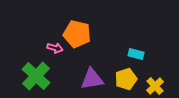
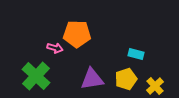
orange pentagon: rotated 12 degrees counterclockwise
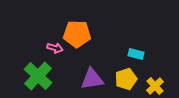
green cross: moved 2 px right
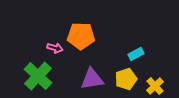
orange pentagon: moved 4 px right, 2 px down
cyan rectangle: rotated 42 degrees counterclockwise
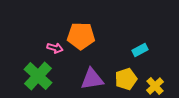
cyan rectangle: moved 4 px right, 4 px up
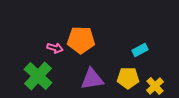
orange pentagon: moved 4 px down
yellow pentagon: moved 2 px right, 1 px up; rotated 20 degrees clockwise
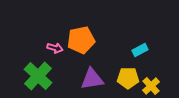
orange pentagon: rotated 12 degrees counterclockwise
yellow cross: moved 4 px left
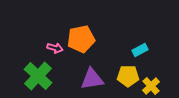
orange pentagon: moved 1 px up
yellow pentagon: moved 2 px up
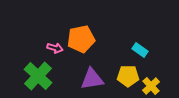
cyan rectangle: rotated 63 degrees clockwise
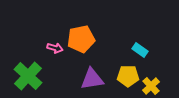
green cross: moved 10 px left
